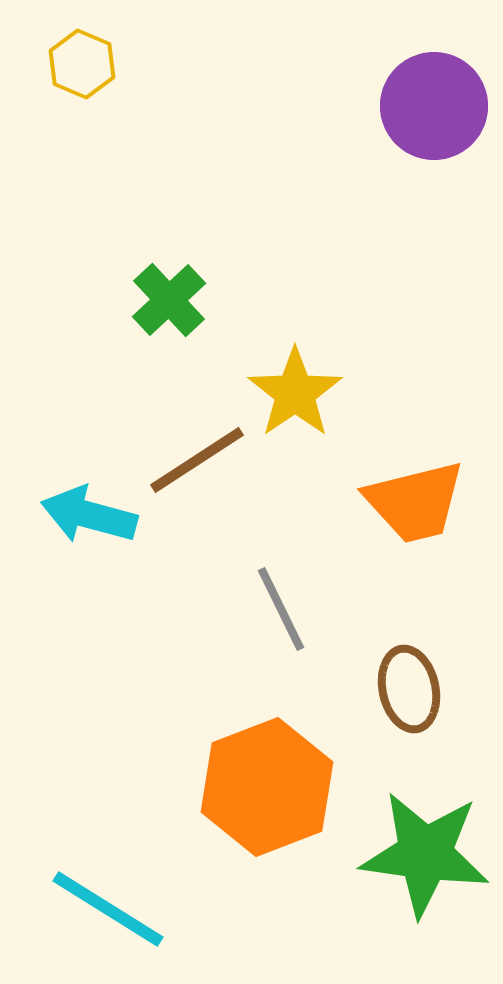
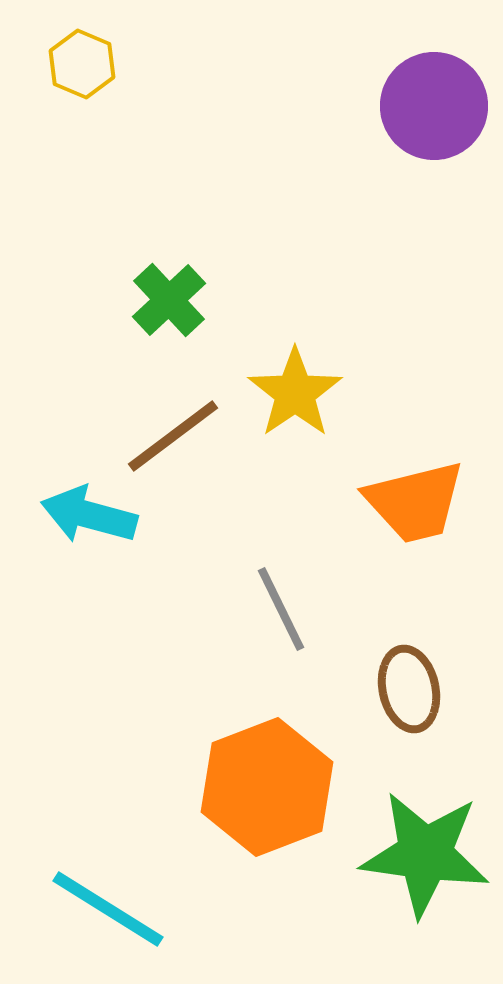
brown line: moved 24 px left, 24 px up; rotated 4 degrees counterclockwise
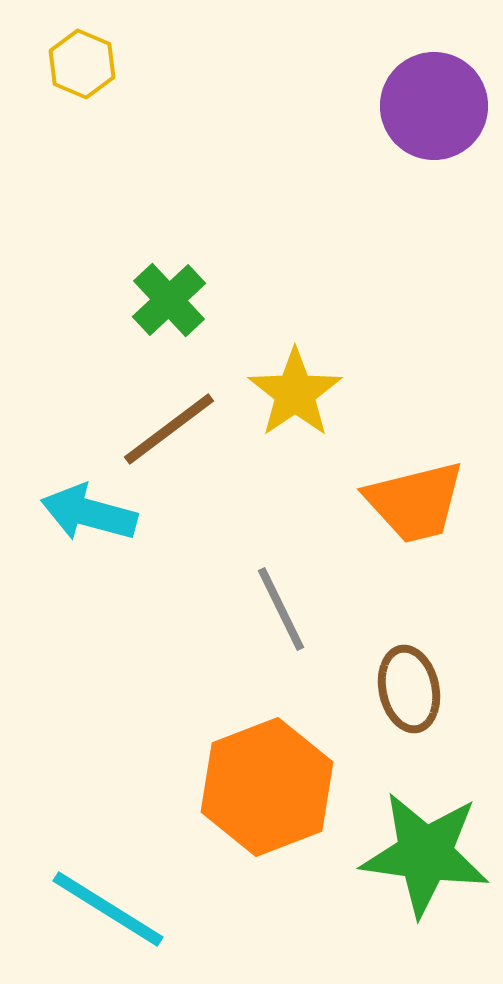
brown line: moved 4 px left, 7 px up
cyan arrow: moved 2 px up
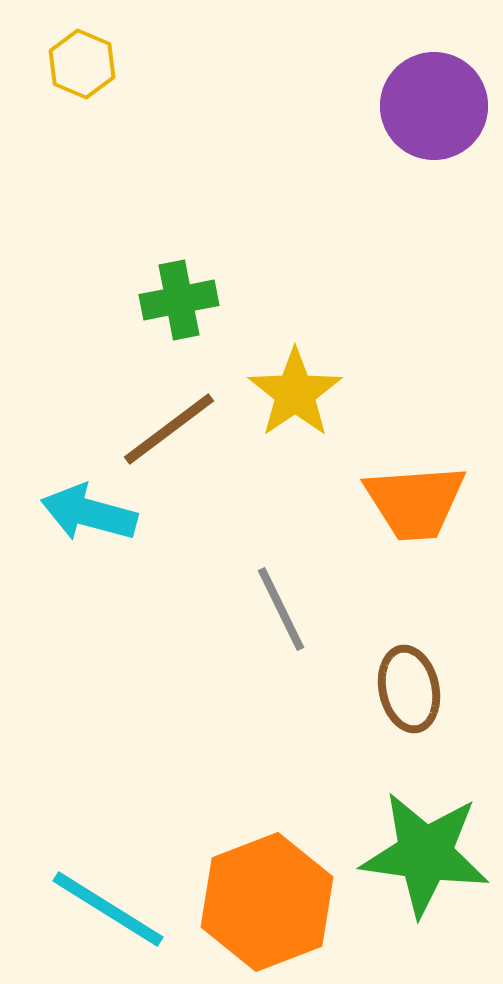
green cross: moved 10 px right; rotated 32 degrees clockwise
orange trapezoid: rotated 10 degrees clockwise
orange hexagon: moved 115 px down
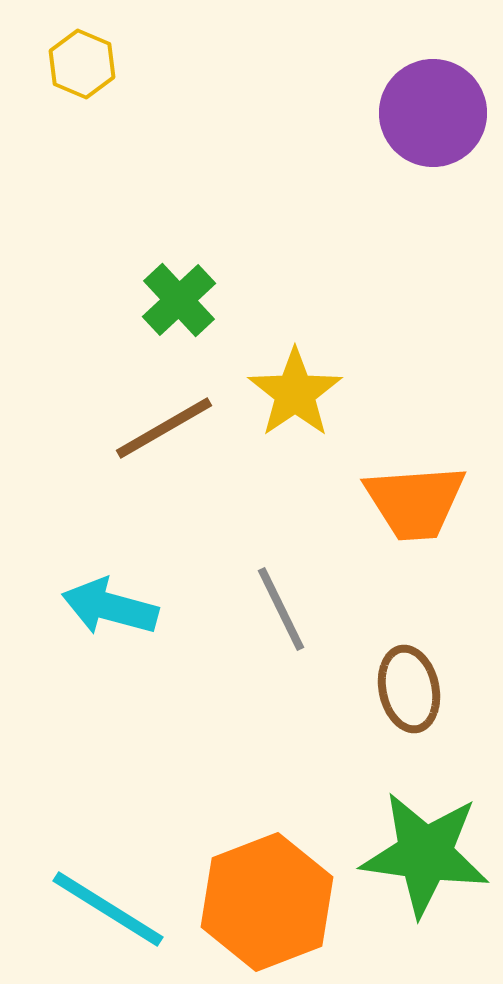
purple circle: moved 1 px left, 7 px down
green cross: rotated 32 degrees counterclockwise
brown line: moved 5 px left, 1 px up; rotated 7 degrees clockwise
cyan arrow: moved 21 px right, 94 px down
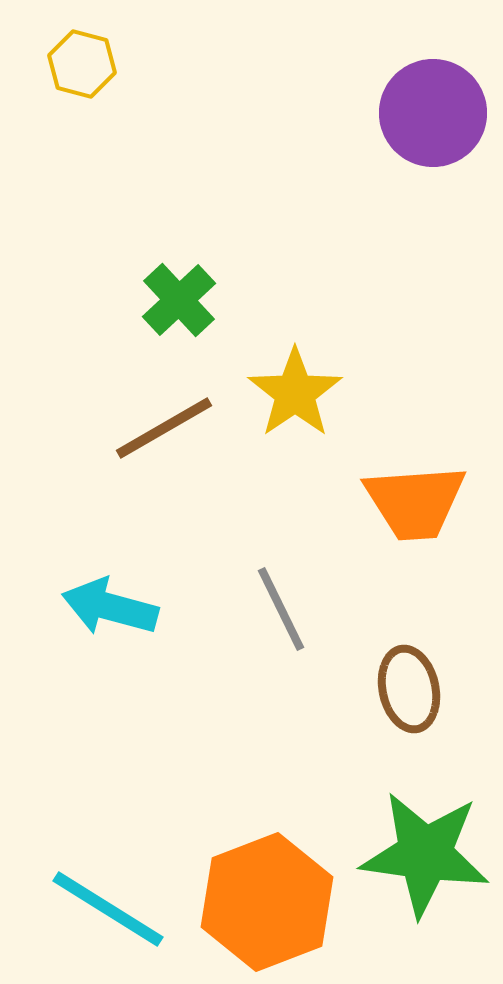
yellow hexagon: rotated 8 degrees counterclockwise
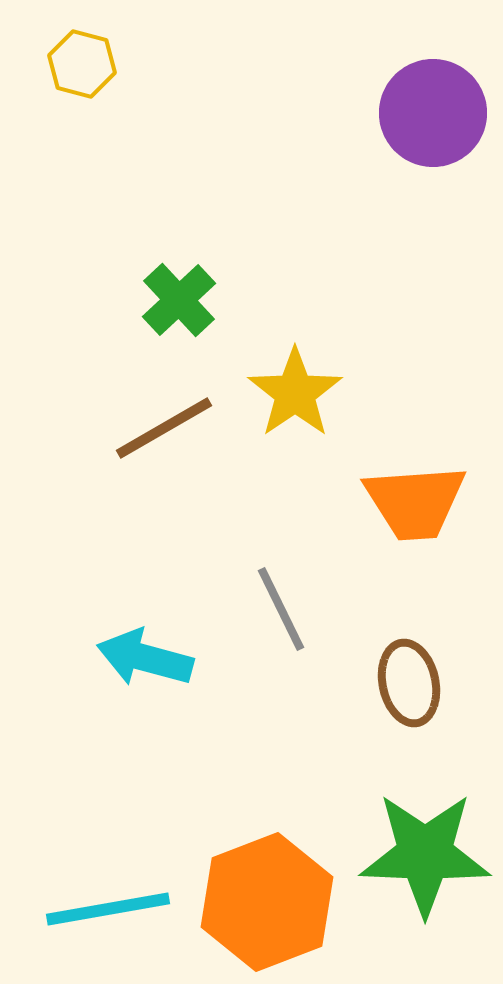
cyan arrow: moved 35 px right, 51 px down
brown ellipse: moved 6 px up
green star: rotated 6 degrees counterclockwise
cyan line: rotated 42 degrees counterclockwise
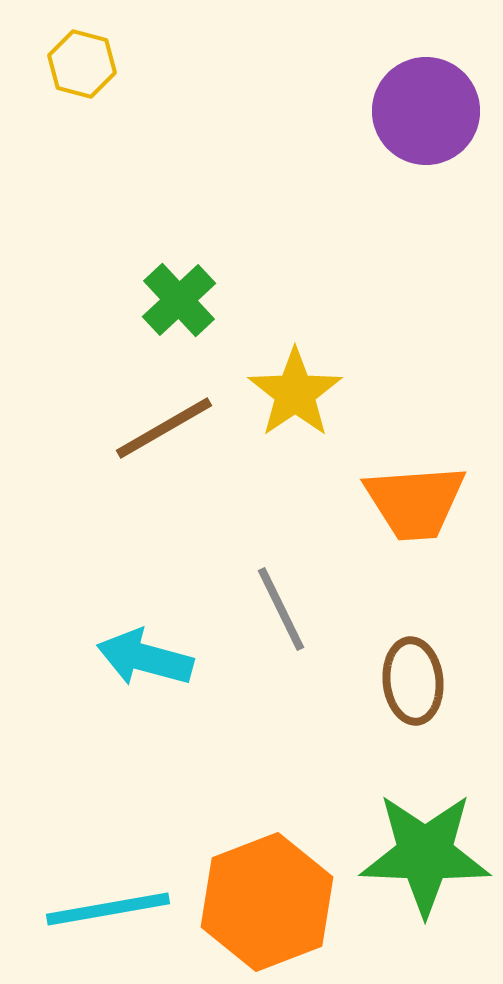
purple circle: moved 7 px left, 2 px up
brown ellipse: moved 4 px right, 2 px up; rotated 6 degrees clockwise
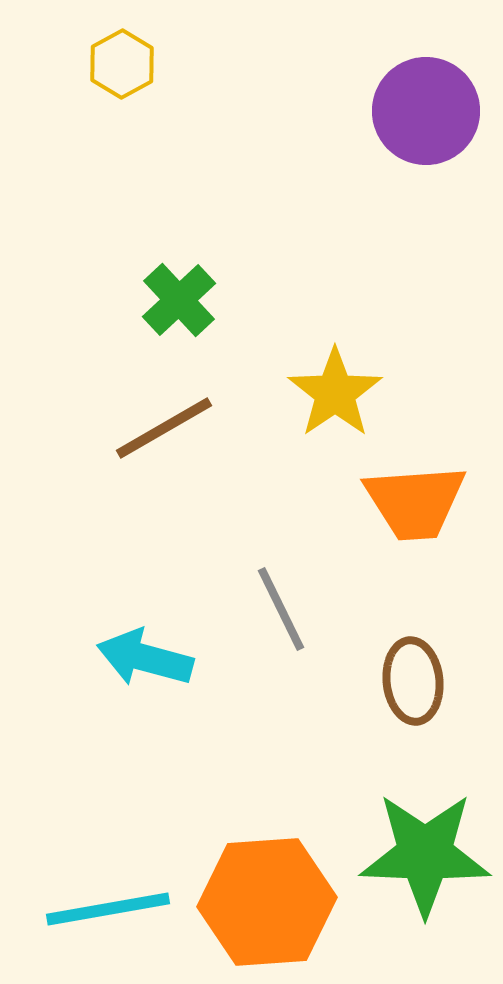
yellow hexagon: moved 40 px right; rotated 16 degrees clockwise
yellow star: moved 40 px right
orange hexagon: rotated 17 degrees clockwise
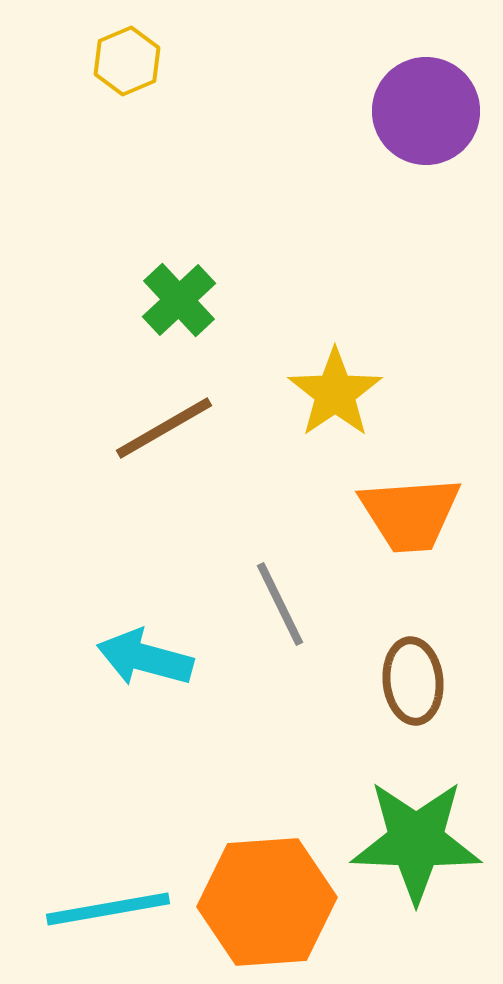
yellow hexagon: moved 5 px right, 3 px up; rotated 6 degrees clockwise
orange trapezoid: moved 5 px left, 12 px down
gray line: moved 1 px left, 5 px up
green star: moved 9 px left, 13 px up
